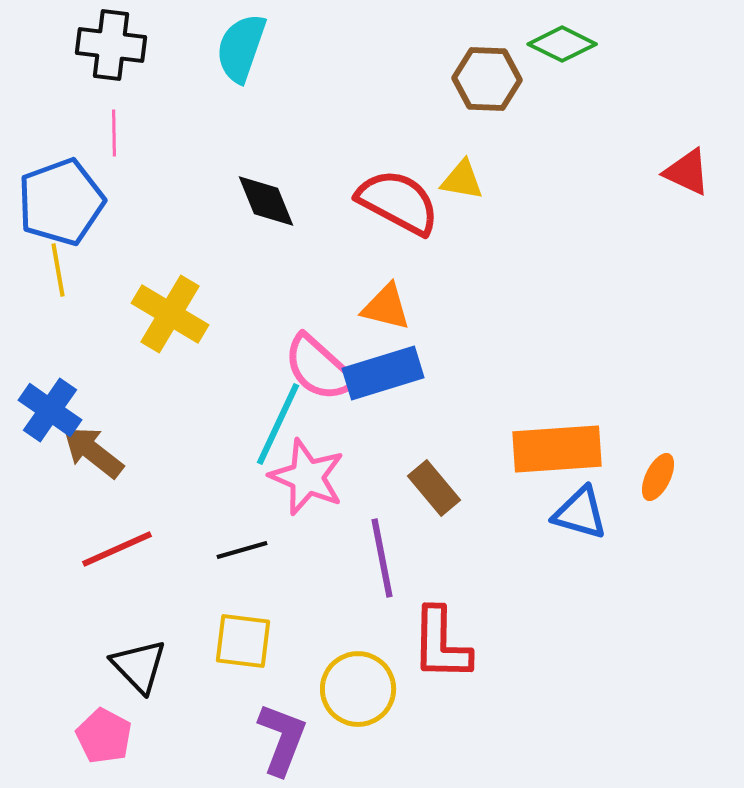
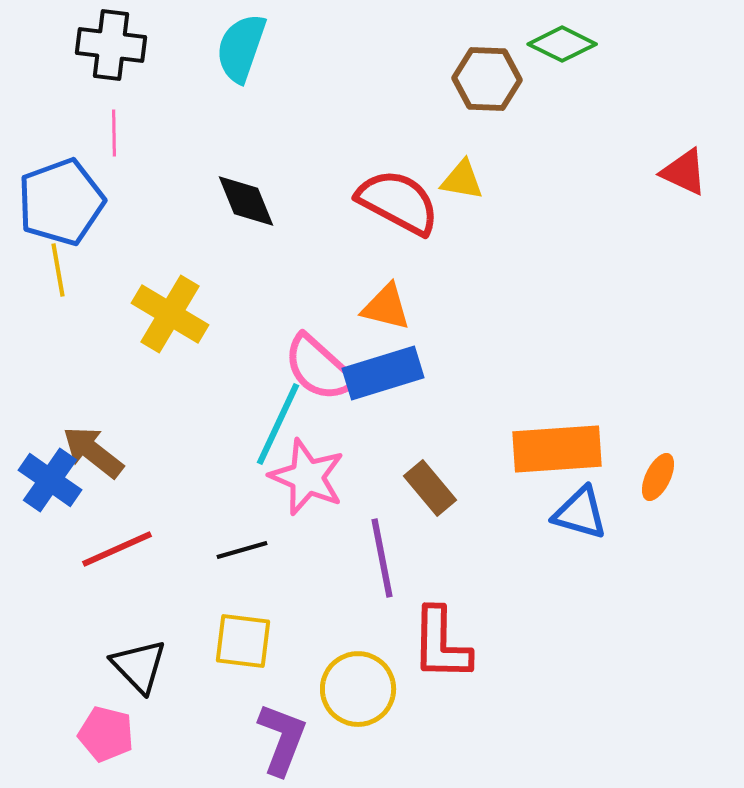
red triangle: moved 3 px left
black diamond: moved 20 px left
blue cross: moved 70 px down
brown rectangle: moved 4 px left
pink pentagon: moved 2 px right, 2 px up; rotated 14 degrees counterclockwise
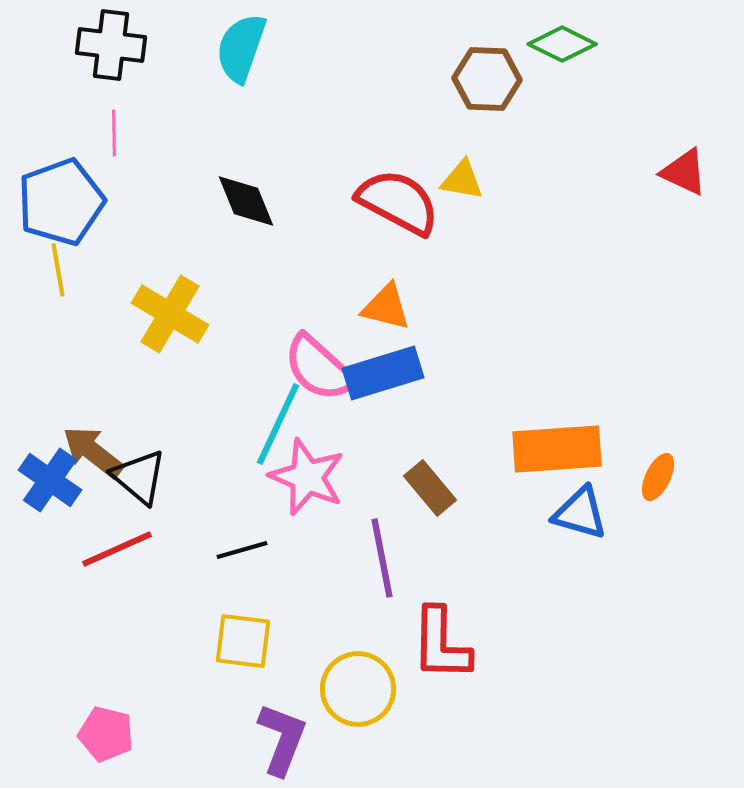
black triangle: moved 189 px up; rotated 6 degrees counterclockwise
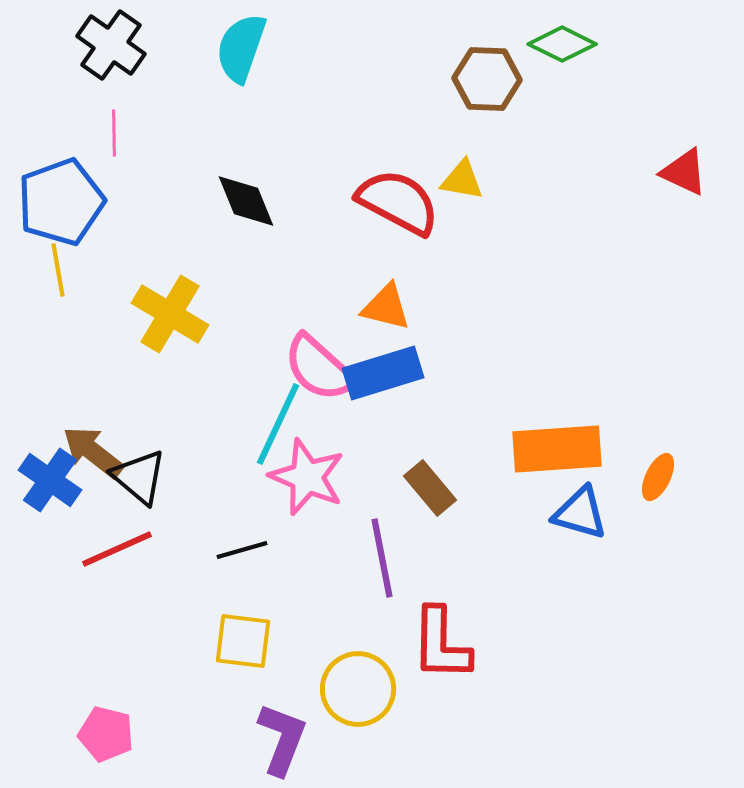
black cross: rotated 28 degrees clockwise
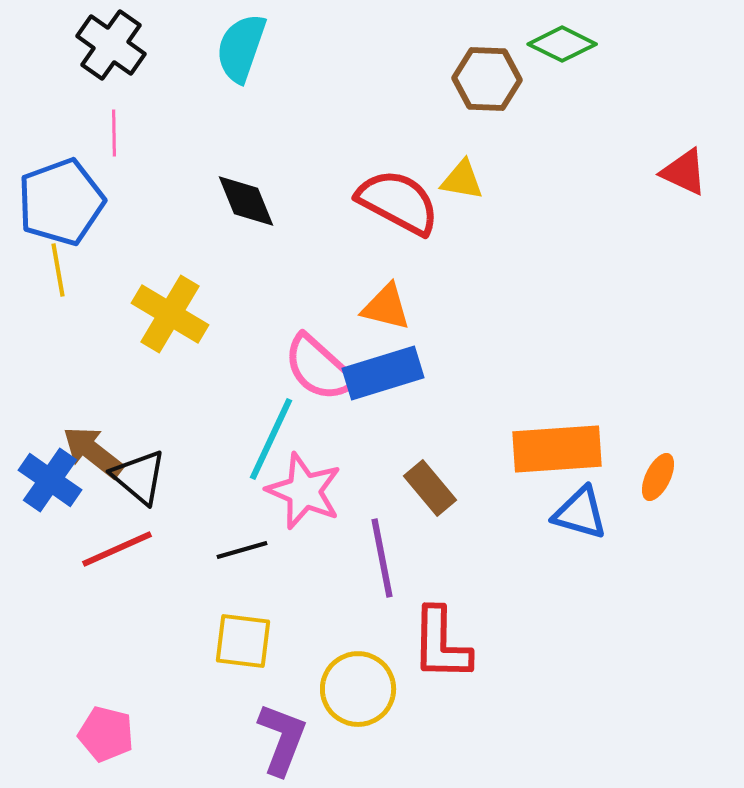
cyan line: moved 7 px left, 15 px down
pink star: moved 3 px left, 14 px down
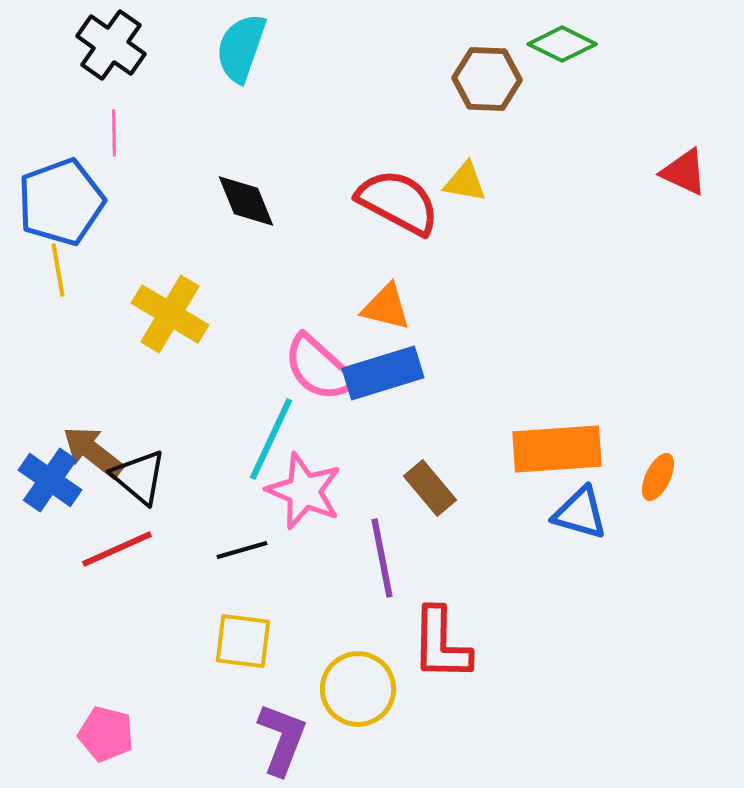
yellow triangle: moved 3 px right, 2 px down
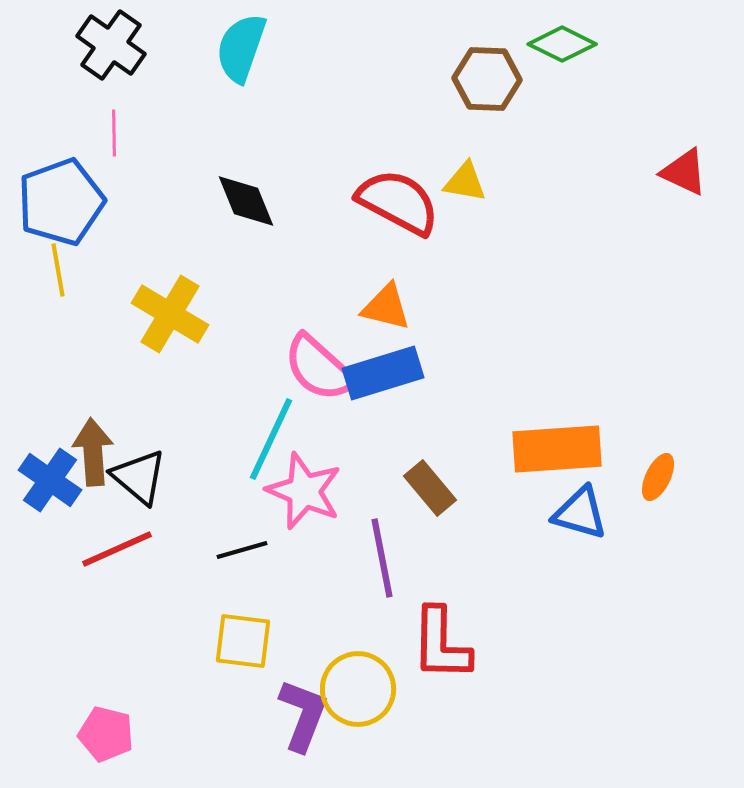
brown arrow: rotated 48 degrees clockwise
purple L-shape: moved 21 px right, 24 px up
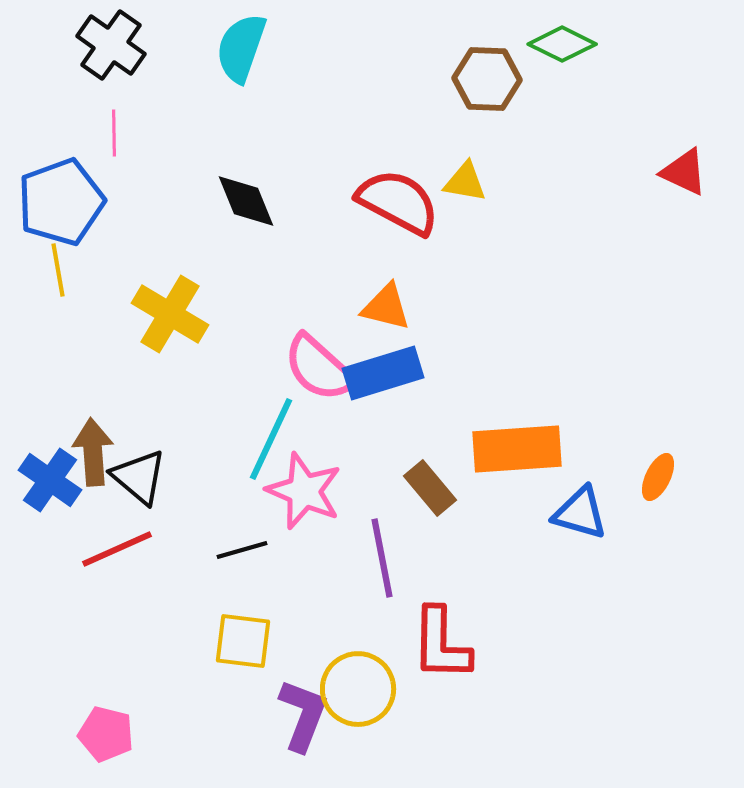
orange rectangle: moved 40 px left
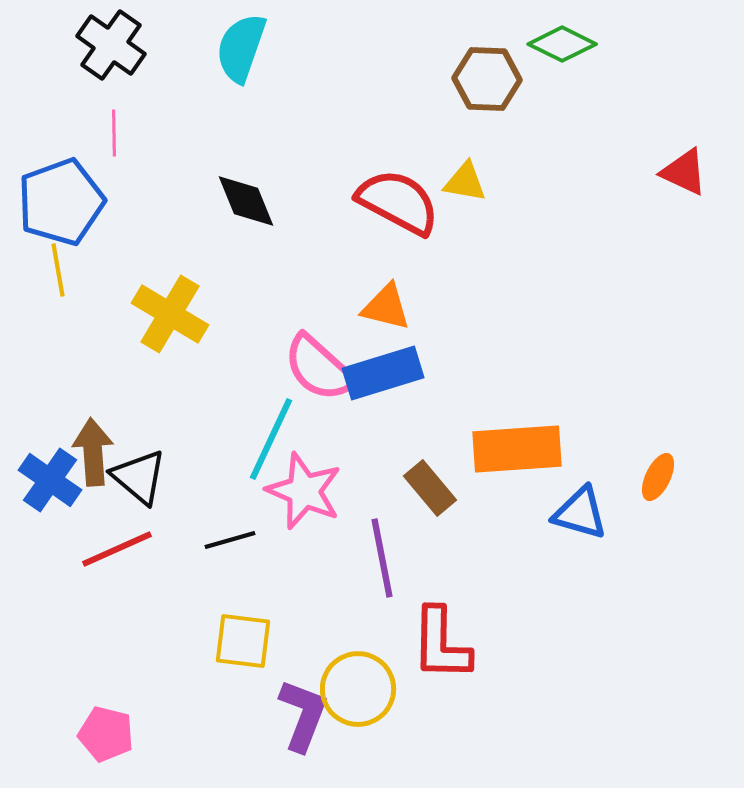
black line: moved 12 px left, 10 px up
